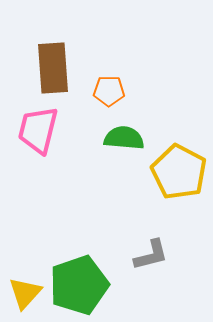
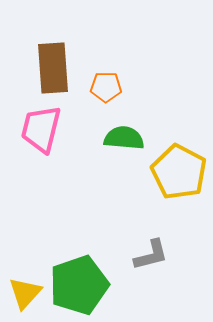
orange pentagon: moved 3 px left, 4 px up
pink trapezoid: moved 3 px right, 1 px up
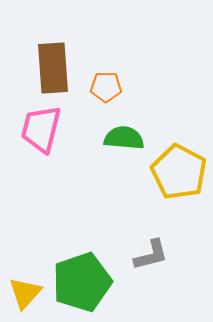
green pentagon: moved 3 px right, 3 px up
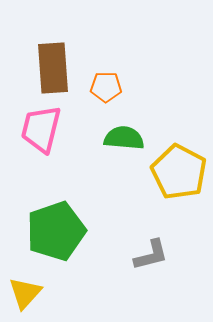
green pentagon: moved 26 px left, 51 px up
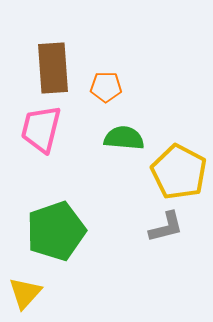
gray L-shape: moved 15 px right, 28 px up
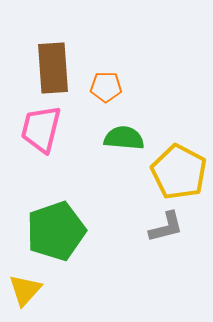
yellow triangle: moved 3 px up
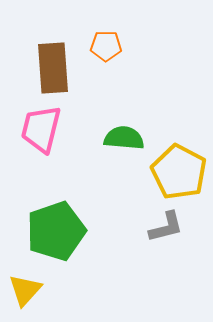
orange pentagon: moved 41 px up
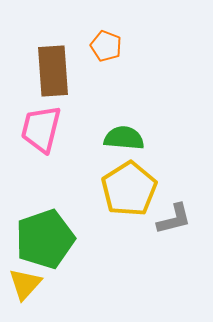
orange pentagon: rotated 20 degrees clockwise
brown rectangle: moved 3 px down
yellow pentagon: moved 50 px left, 17 px down; rotated 12 degrees clockwise
gray L-shape: moved 8 px right, 8 px up
green pentagon: moved 11 px left, 8 px down
yellow triangle: moved 6 px up
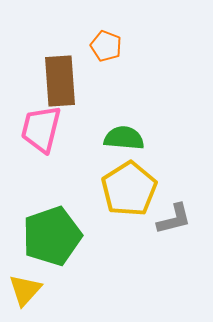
brown rectangle: moved 7 px right, 10 px down
green pentagon: moved 7 px right, 3 px up
yellow triangle: moved 6 px down
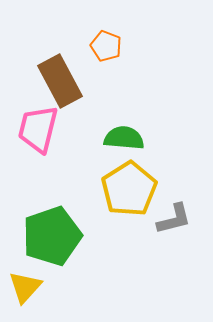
brown rectangle: rotated 24 degrees counterclockwise
pink trapezoid: moved 3 px left
yellow triangle: moved 3 px up
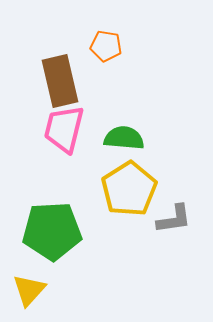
orange pentagon: rotated 12 degrees counterclockwise
brown rectangle: rotated 15 degrees clockwise
pink trapezoid: moved 26 px right
gray L-shape: rotated 6 degrees clockwise
green pentagon: moved 5 px up; rotated 16 degrees clockwise
yellow triangle: moved 4 px right, 3 px down
